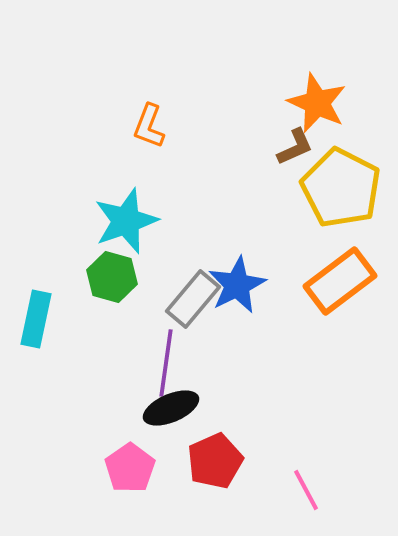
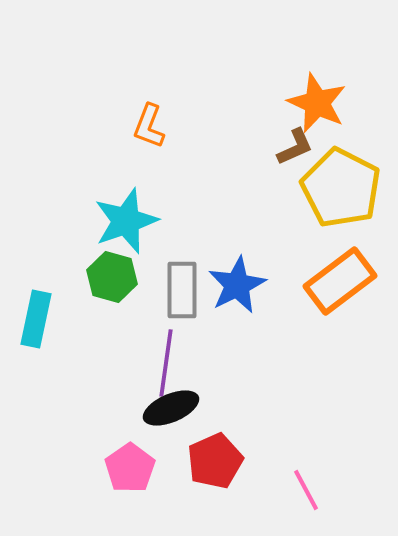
gray rectangle: moved 11 px left, 9 px up; rotated 40 degrees counterclockwise
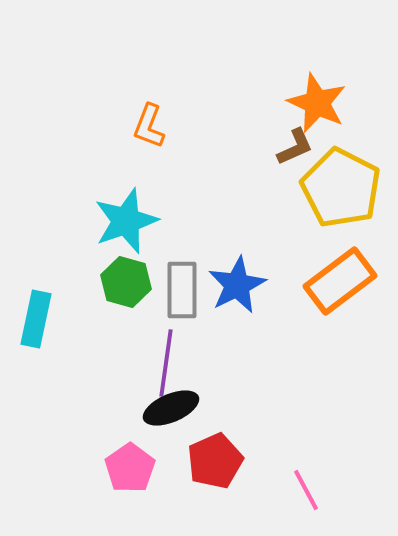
green hexagon: moved 14 px right, 5 px down
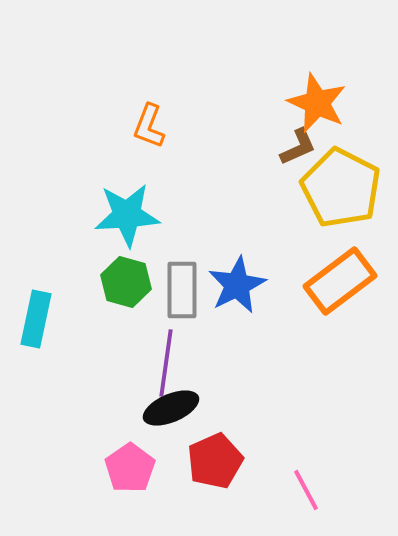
brown L-shape: moved 3 px right
cyan star: moved 1 px right, 6 px up; rotated 16 degrees clockwise
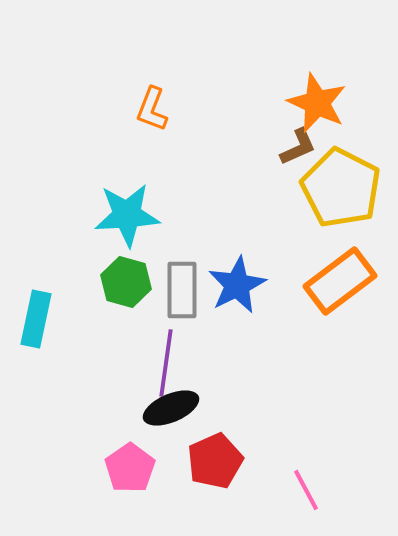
orange L-shape: moved 3 px right, 17 px up
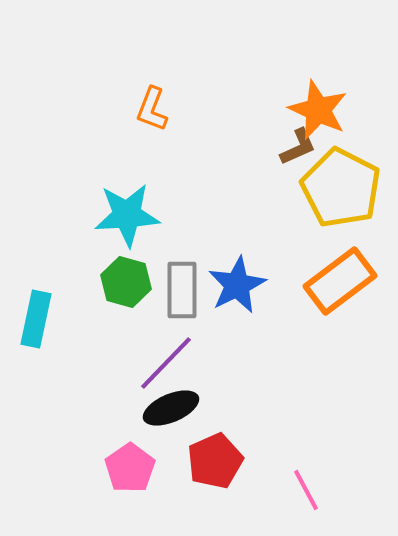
orange star: moved 1 px right, 7 px down
purple line: rotated 36 degrees clockwise
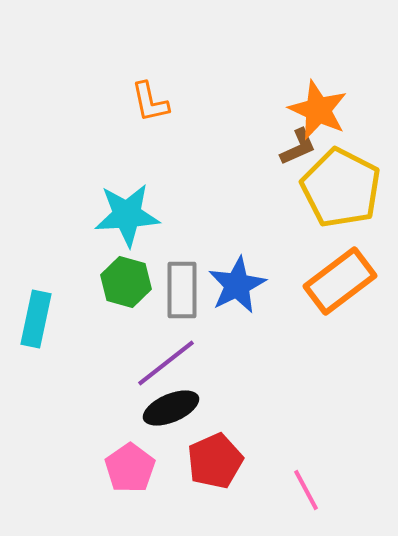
orange L-shape: moved 2 px left, 7 px up; rotated 33 degrees counterclockwise
purple line: rotated 8 degrees clockwise
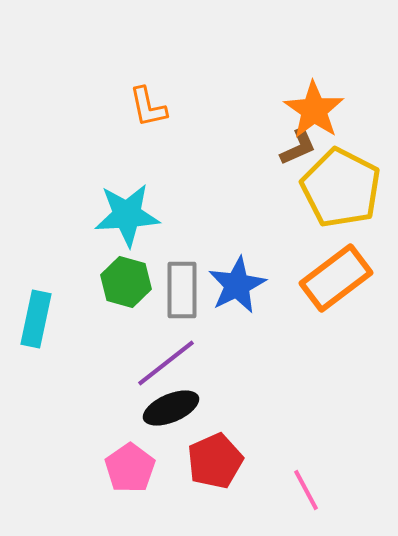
orange L-shape: moved 2 px left, 5 px down
orange star: moved 4 px left; rotated 10 degrees clockwise
orange rectangle: moved 4 px left, 3 px up
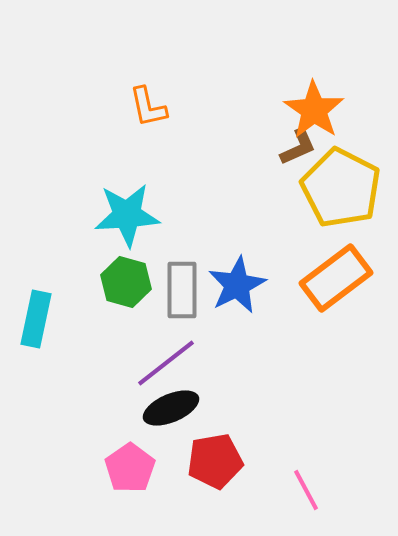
red pentagon: rotated 14 degrees clockwise
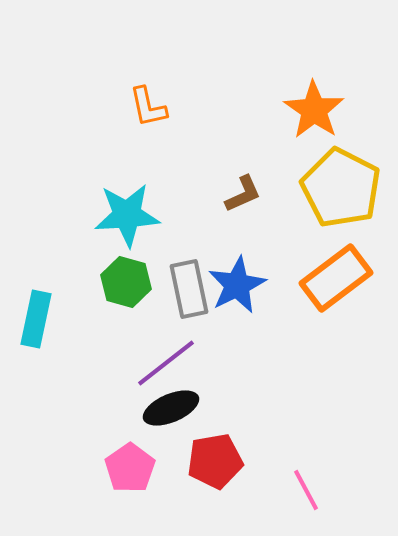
brown L-shape: moved 55 px left, 47 px down
gray rectangle: moved 7 px right, 1 px up; rotated 12 degrees counterclockwise
